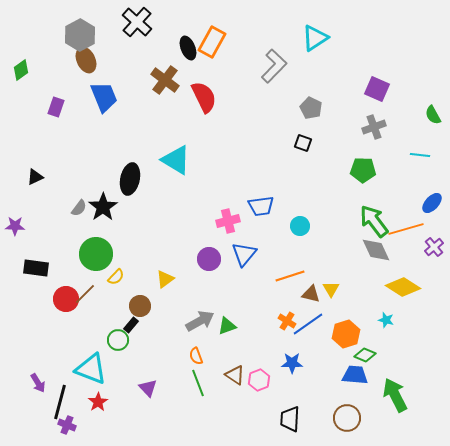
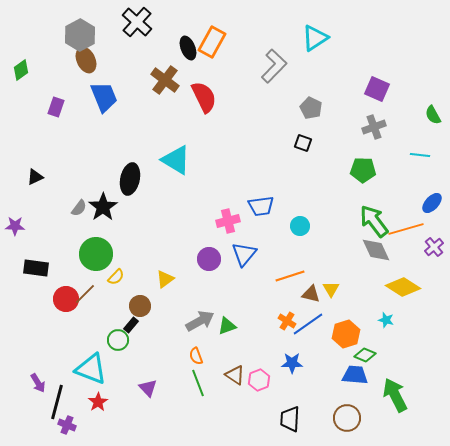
black line at (60, 402): moved 3 px left
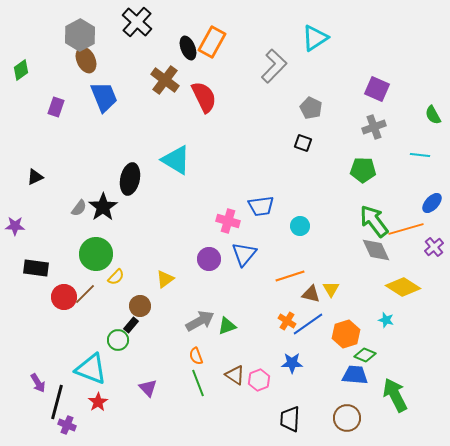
pink cross at (228, 221): rotated 30 degrees clockwise
red circle at (66, 299): moved 2 px left, 2 px up
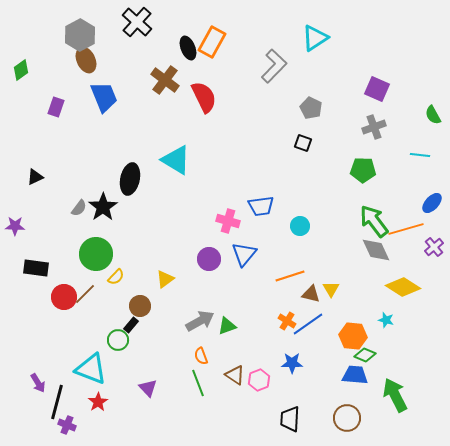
orange hexagon at (346, 334): moved 7 px right, 2 px down; rotated 24 degrees clockwise
orange semicircle at (196, 356): moved 5 px right
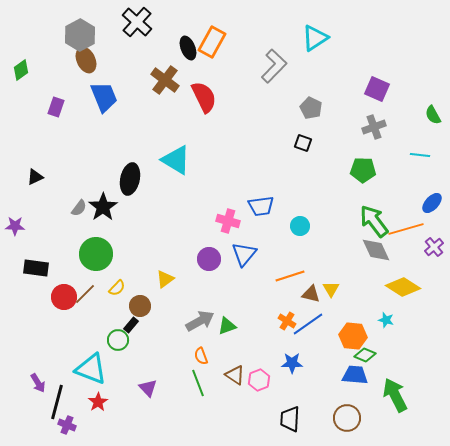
yellow semicircle at (116, 277): moved 1 px right, 11 px down
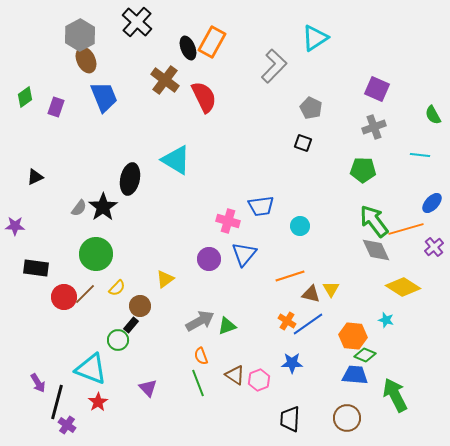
green diamond at (21, 70): moved 4 px right, 27 px down
purple cross at (67, 425): rotated 12 degrees clockwise
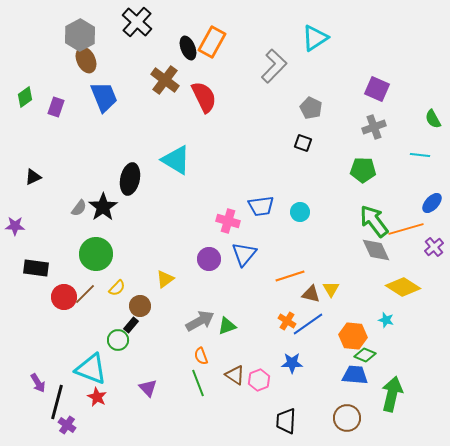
green semicircle at (433, 115): moved 4 px down
black triangle at (35, 177): moved 2 px left
cyan circle at (300, 226): moved 14 px up
green arrow at (395, 395): moved 3 px left, 1 px up; rotated 40 degrees clockwise
red star at (98, 402): moved 1 px left, 5 px up; rotated 12 degrees counterclockwise
black trapezoid at (290, 419): moved 4 px left, 2 px down
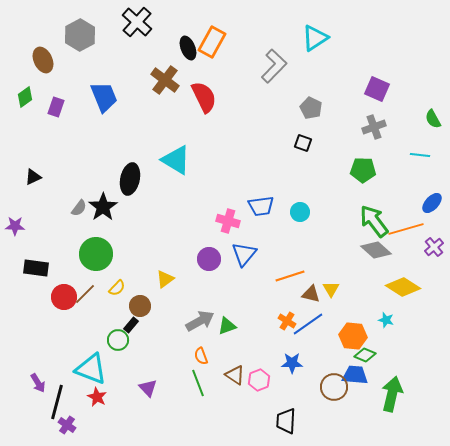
brown ellipse at (86, 60): moved 43 px left
gray diamond at (376, 250): rotated 24 degrees counterclockwise
brown circle at (347, 418): moved 13 px left, 31 px up
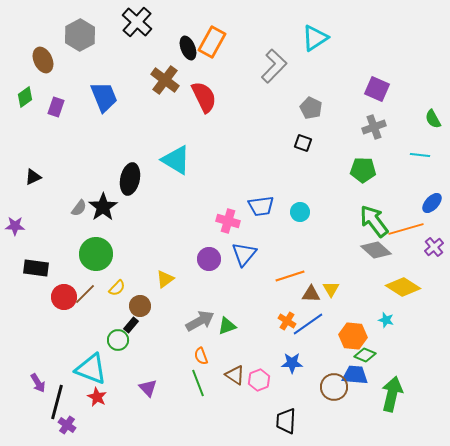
brown triangle at (311, 294): rotated 12 degrees counterclockwise
